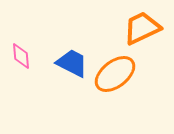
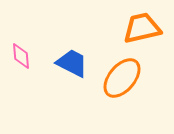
orange trapezoid: rotated 12 degrees clockwise
orange ellipse: moved 7 px right, 4 px down; rotated 12 degrees counterclockwise
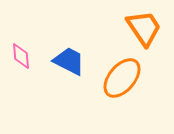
orange trapezoid: moved 2 px right; rotated 69 degrees clockwise
blue trapezoid: moved 3 px left, 2 px up
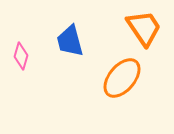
pink diamond: rotated 20 degrees clockwise
blue trapezoid: moved 1 px right, 20 px up; rotated 132 degrees counterclockwise
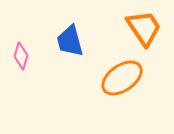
orange ellipse: rotated 15 degrees clockwise
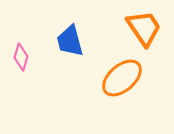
pink diamond: moved 1 px down
orange ellipse: rotated 6 degrees counterclockwise
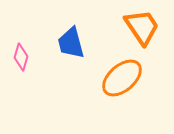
orange trapezoid: moved 2 px left, 1 px up
blue trapezoid: moved 1 px right, 2 px down
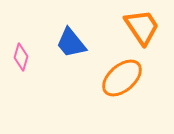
blue trapezoid: rotated 24 degrees counterclockwise
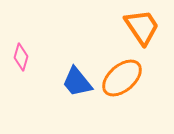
blue trapezoid: moved 6 px right, 39 px down
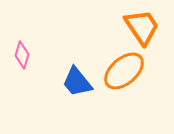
pink diamond: moved 1 px right, 2 px up
orange ellipse: moved 2 px right, 7 px up
